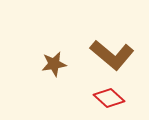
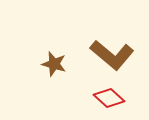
brown star: rotated 25 degrees clockwise
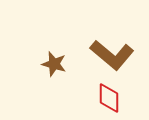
red diamond: rotated 48 degrees clockwise
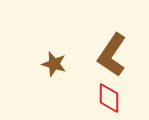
brown L-shape: rotated 84 degrees clockwise
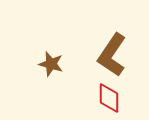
brown star: moved 3 px left
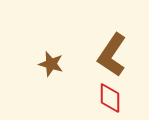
red diamond: moved 1 px right
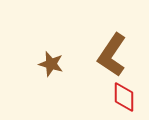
red diamond: moved 14 px right, 1 px up
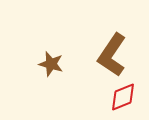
red diamond: moved 1 px left; rotated 68 degrees clockwise
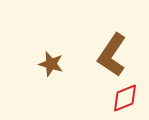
red diamond: moved 2 px right, 1 px down
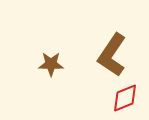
brown star: rotated 15 degrees counterclockwise
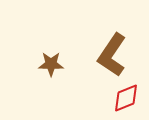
red diamond: moved 1 px right
